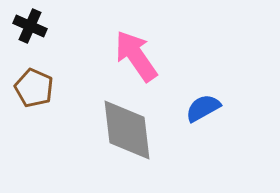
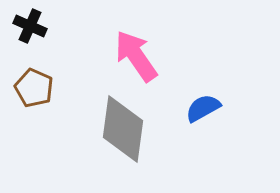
gray diamond: moved 4 px left, 1 px up; rotated 14 degrees clockwise
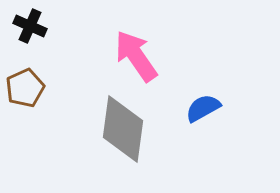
brown pentagon: moved 9 px left; rotated 24 degrees clockwise
